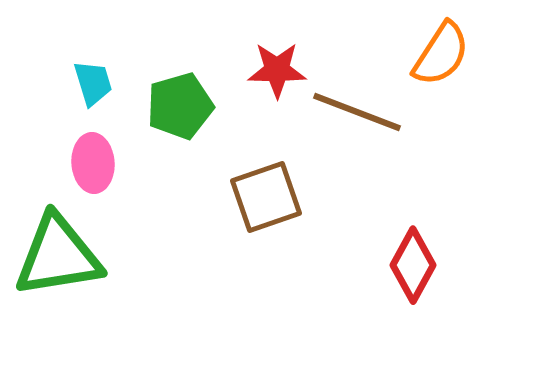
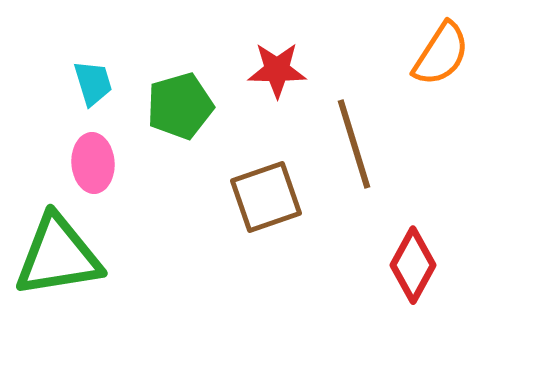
brown line: moved 3 px left, 32 px down; rotated 52 degrees clockwise
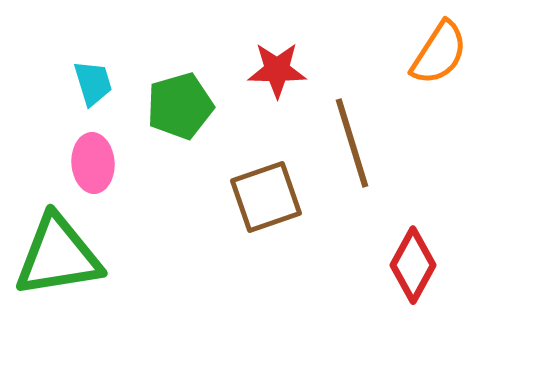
orange semicircle: moved 2 px left, 1 px up
brown line: moved 2 px left, 1 px up
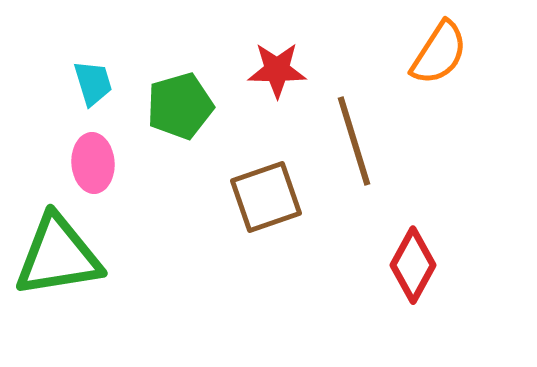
brown line: moved 2 px right, 2 px up
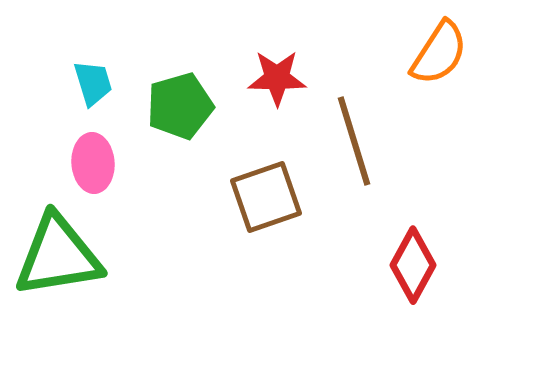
red star: moved 8 px down
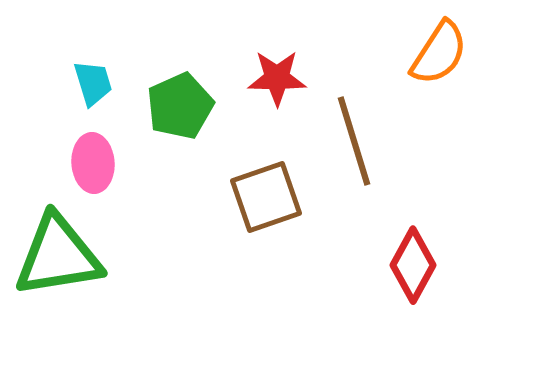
green pentagon: rotated 8 degrees counterclockwise
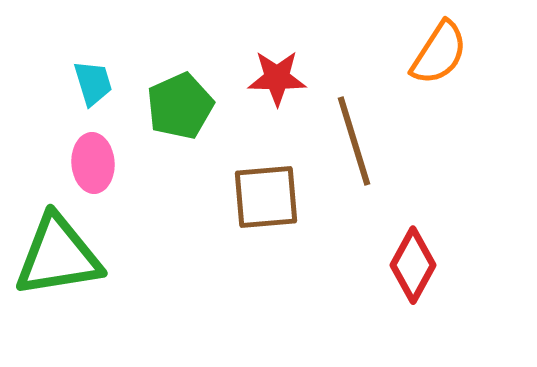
brown square: rotated 14 degrees clockwise
